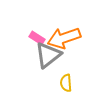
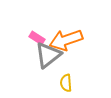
orange arrow: moved 2 px right, 2 px down
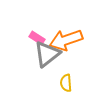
gray triangle: moved 1 px left, 1 px up
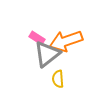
orange arrow: moved 1 px down
yellow semicircle: moved 8 px left, 4 px up
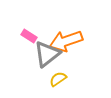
pink rectangle: moved 8 px left, 2 px up
yellow semicircle: rotated 60 degrees clockwise
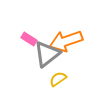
pink rectangle: moved 3 px down
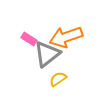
orange arrow: moved 4 px up
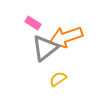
pink rectangle: moved 4 px right, 16 px up
gray triangle: moved 2 px left, 6 px up
